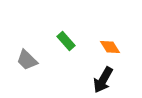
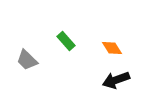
orange diamond: moved 2 px right, 1 px down
black arrow: moved 13 px right; rotated 40 degrees clockwise
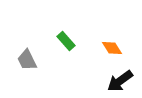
gray trapezoid: rotated 20 degrees clockwise
black arrow: moved 4 px right, 1 px down; rotated 16 degrees counterclockwise
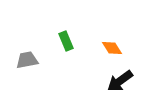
green rectangle: rotated 18 degrees clockwise
gray trapezoid: rotated 105 degrees clockwise
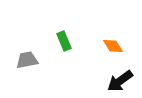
green rectangle: moved 2 px left
orange diamond: moved 1 px right, 2 px up
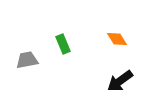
green rectangle: moved 1 px left, 3 px down
orange diamond: moved 4 px right, 7 px up
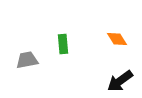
green rectangle: rotated 18 degrees clockwise
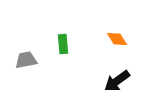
gray trapezoid: moved 1 px left
black arrow: moved 3 px left
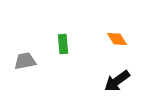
gray trapezoid: moved 1 px left, 1 px down
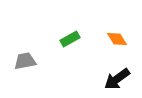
green rectangle: moved 7 px right, 5 px up; rotated 66 degrees clockwise
black arrow: moved 2 px up
